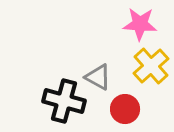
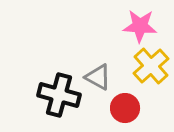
pink star: moved 2 px down
black cross: moved 5 px left, 6 px up
red circle: moved 1 px up
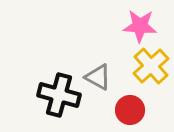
red circle: moved 5 px right, 2 px down
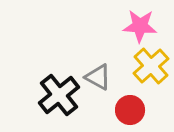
black cross: rotated 36 degrees clockwise
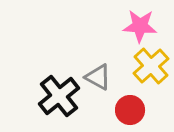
black cross: moved 1 px down
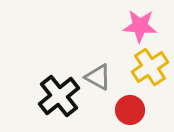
yellow cross: moved 1 px left, 1 px down; rotated 9 degrees clockwise
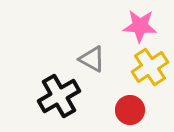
gray triangle: moved 6 px left, 18 px up
black cross: rotated 9 degrees clockwise
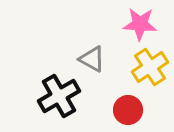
pink star: moved 2 px up
red circle: moved 2 px left
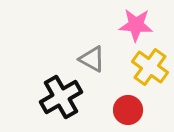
pink star: moved 4 px left, 1 px down
yellow cross: rotated 21 degrees counterclockwise
black cross: moved 2 px right, 1 px down
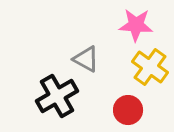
gray triangle: moved 6 px left
black cross: moved 4 px left, 1 px up
